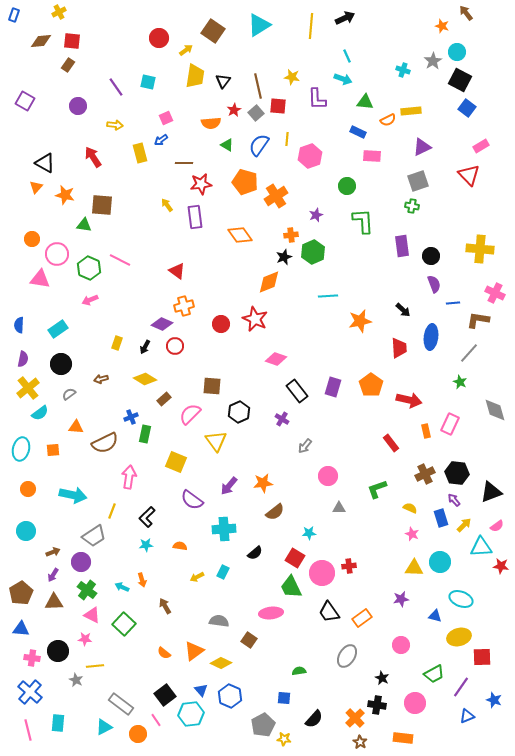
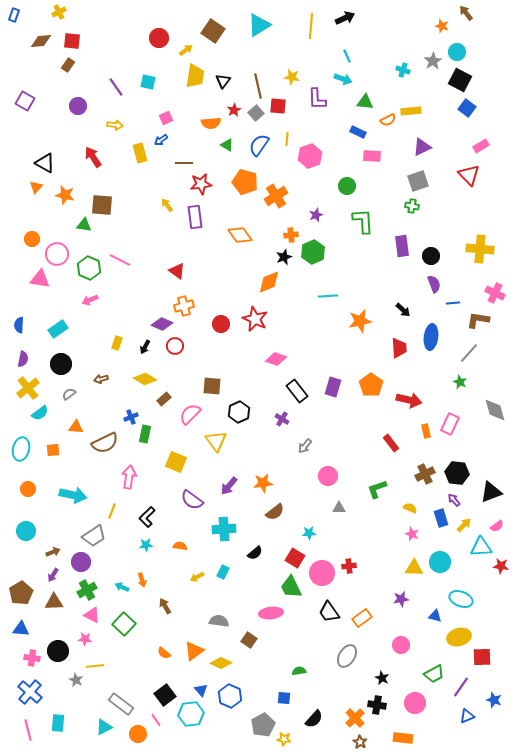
green cross at (87, 590): rotated 24 degrees clockwise
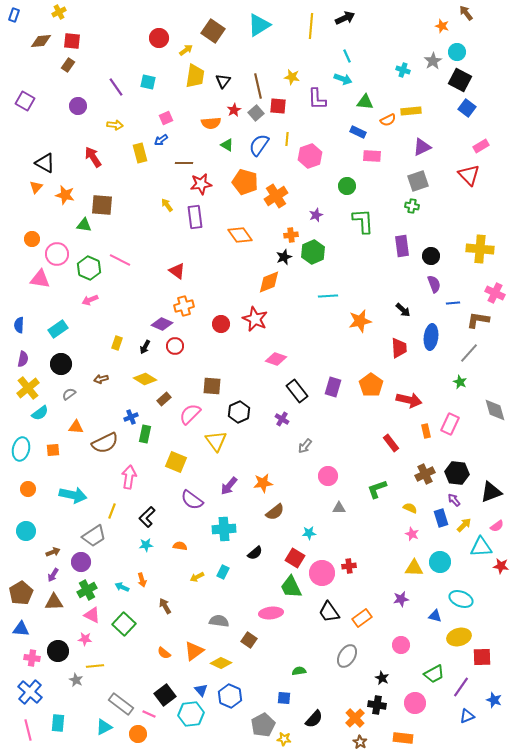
pink line at (156, 720): moved 7 px left, 6 px up; rotated 32 degrees counterclockwise
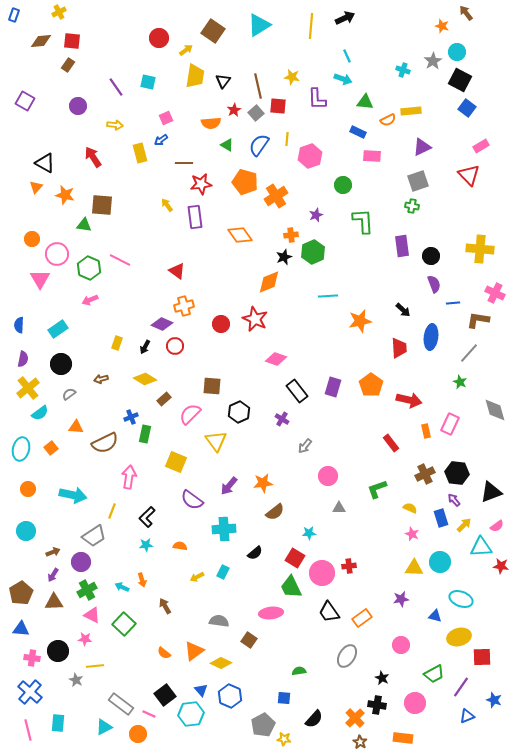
green circle at (347, 186): moved 4 px left, 1 px up
pink triangle at (40, 279): rotated 50 degrees clockwise
orange square at (53, 450): moved 2 px left, 2 px up; rotated 32 degrees counterclockwise
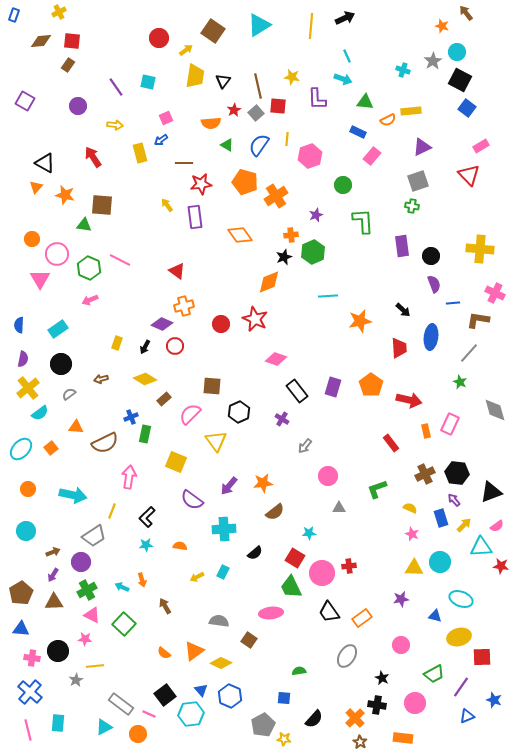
pink rectangle at (372, 156): rotated 54 degrees counterclockwise
cyan ellipse at (21, 449): rotated 30 degrees clockwise
gray star at (76, 680): rotated 16 degrees clockwise
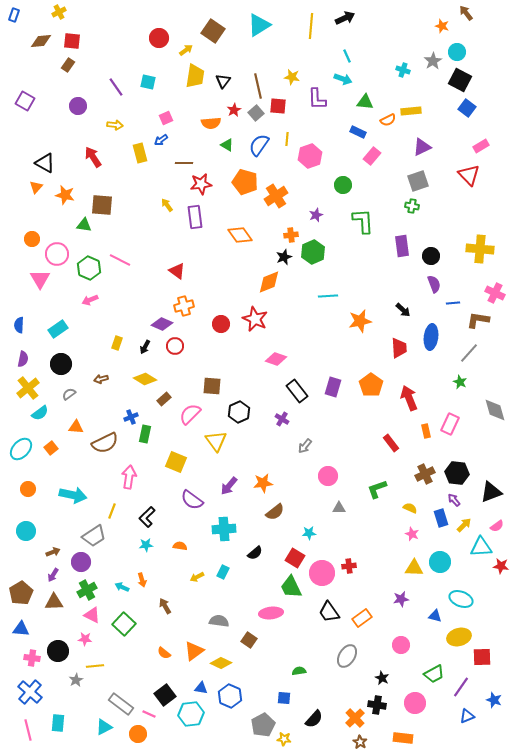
red arrow at (409, 400): moved 2 px up; rotated 125 degrees counterclockwise
blue triangle at (201, 690): moved 2 px up; rotated 40 degrees counterclockwise
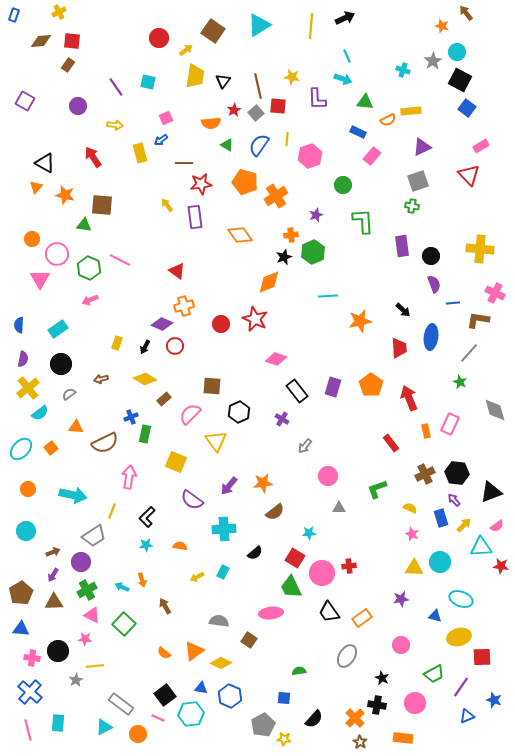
pink line at (149, 714): moved 9 px right, 4 px down
